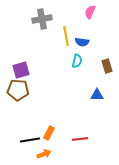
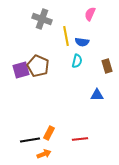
pink semicircle: moved 2 px down
gray cross: rotated 30 degrees clockwise
brown pentagon: moved 20 px right, 24 px up; rotated 20 degrees clockwise
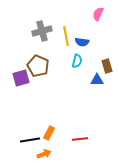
pink semicircle: moved 8 px right
gray cross: moved 12 px down; rotated 36 degrees counterclockwise
purple square: moved 8 px down
blue triangle: moved 15 px up
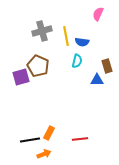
purple square: moved 1 px up
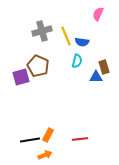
yellow line: rotated 12 degrees counterclockwise
brown rectangle: moved 3 px left, 1 px down
blue triangle: moved 1 px left, 3 px up
orange rectangle: moved 1 px left, 2 px down
orange arrow: moved 1 px right, 1 px down
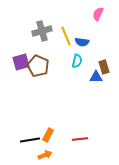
purple square: moved 15 px up
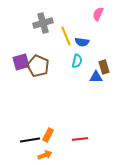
gray cross: moved 1 px right, 8 px up
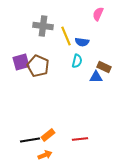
gray cross: moved 3 px down; rotated 24 degrees clockwise
brown rectangle: rotated 48 degrees counterclockwise
orange rectangle: rotated 24 degrees clockwise
